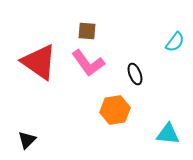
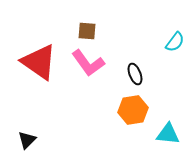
orange hexagon: moved 18 px right
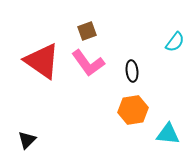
brown square: rotated 24 degrees counterclockwise
red triangle: moved 3 px right, 1 px up
black ellipse: moved 3 px left, 3 px up; rotated 15 degrees clockwise
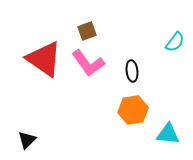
red triangle: moved 2 px right, 2 px up
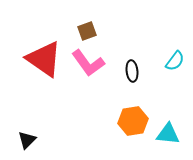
cyan semicircle: moved 19 px down
orange hexagon: moved 11 px down
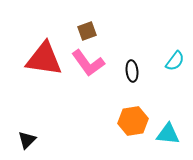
red triangle: rotated 27 degrees counterclockwise
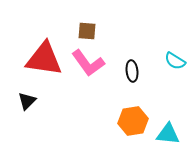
brown square: rotated 24 degrees clockwise
cyan semicircle: rotated 85 degrees clockwise
black triangle: moved 39 px up
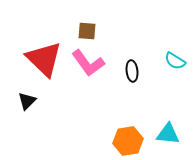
red triangle: rotated 36 degrees clockwise
orange hexagon: moved 5 px left, 20 px down
